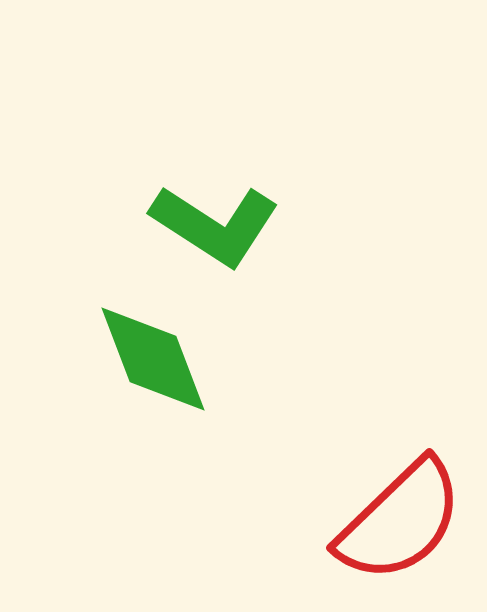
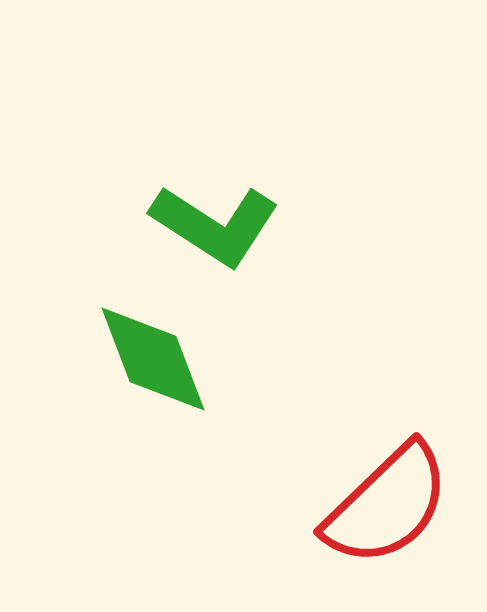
red semicircle: moved 13 px left, 16 px up
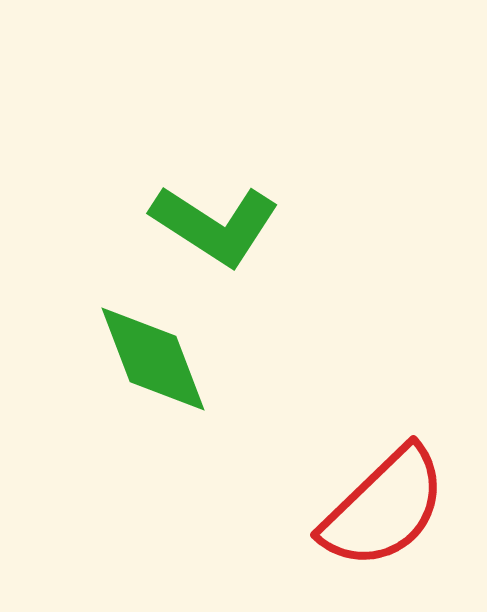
red semicircle: moved 3 px left, 3 px down
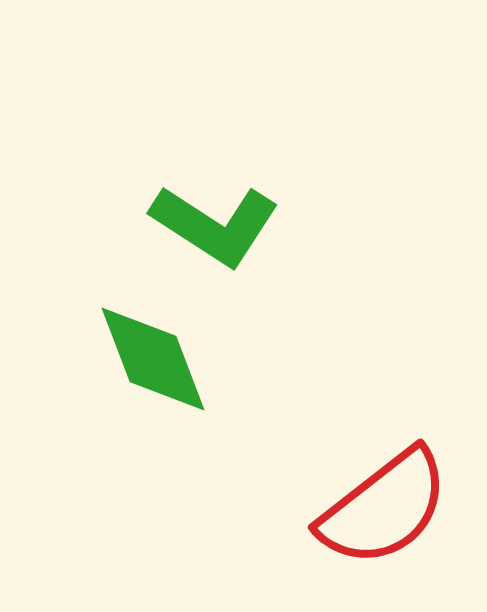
red semicircle: rotated 6 degrees clockwise
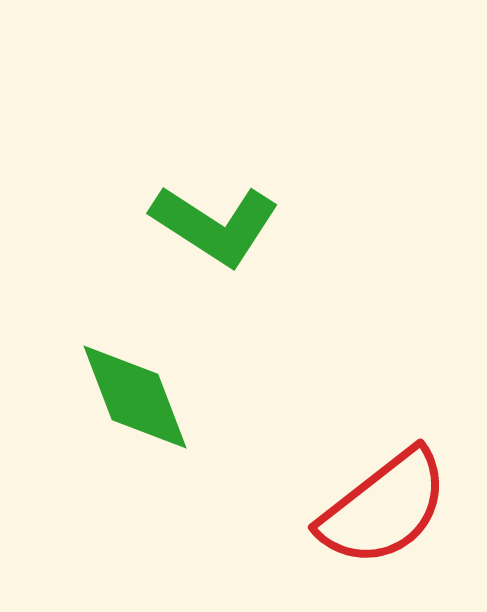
green diamond: moved 18 px left, 38 px down
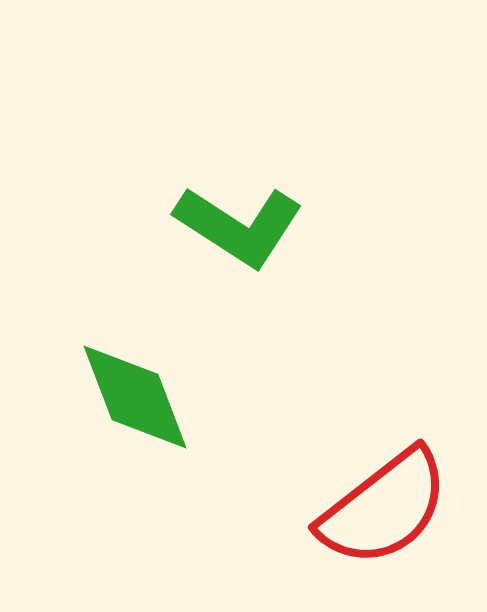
green L-shape: moved 24 px right, 1 px down
